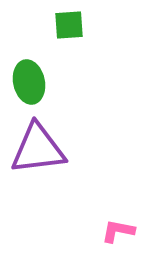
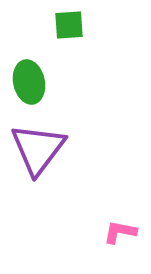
purple triangle: rotated 46 degrees counterclockwise
pink L-shape: moved 2 px right, 1 px down
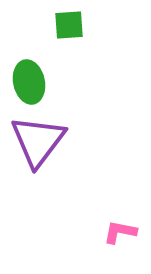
purple triangle: moved 8 px up
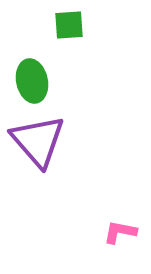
green ellipse: moved 3 px right, 1 px up
purple triangle: rotated 18 degrees counterclockwise
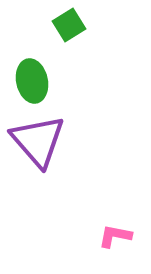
green square: rotated 28 degrees counterclockwise
pink L-shape: moved 5 px left, 4 px down
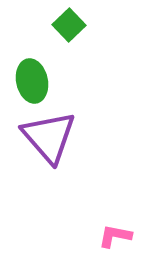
green square: rotated 12 degrees counterclockwise
purple triangle: moved 11 px right, 4 px up
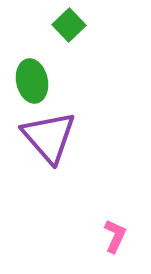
pink L-shape: rotated 104 degrees clockwise
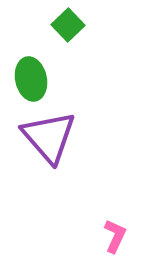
green square: moved 1 px left
green ellipse: moved 1 px left, 2 px up
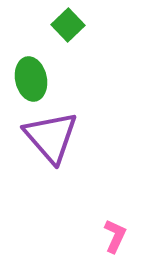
purple triangle: moved 2 px right
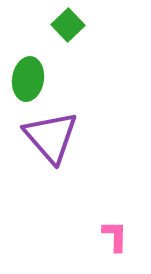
green ellipse: moved 3 px left; rotated 21 degrees clockwise
pink L-shape: rotated 24 degrees counterclockwise
